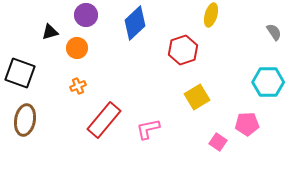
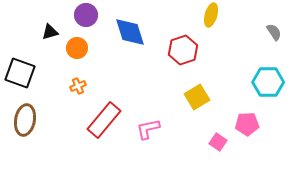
blue diamond: moved 5 px left, 9 px down; rotated 64 degrees counterclockwise
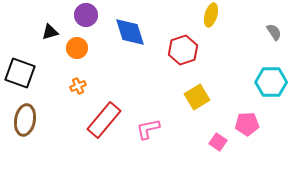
cyan hexagon: moved 3 px right
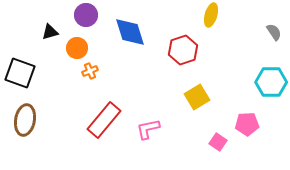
orange cross: moved 12 px right, 15 px up
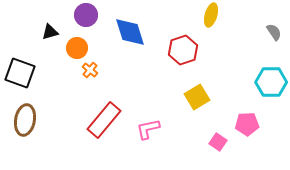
orange cross: moved 1 px up; rotated 28 degrees counterclockwise
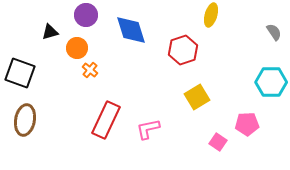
blue diamond: moved 1 px right, 2 px up
red rectangle: moved 2 px right; rotated 15 degrees counterclockwise
